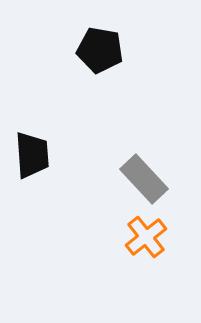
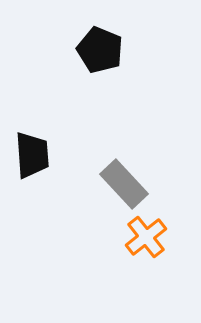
black pentagon: rotated 12 degrees clockwise
gray rectangle: moved 20 px left, 5 px down
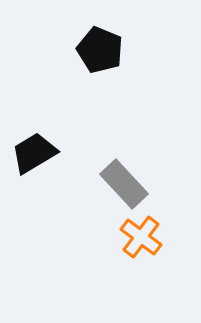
black trapezoid: moved 2 px right, 2 px up; rotated 117 degrees counterclockwise
orange cross: moved 5 px left; rotated 15 degrees counterclockwise
